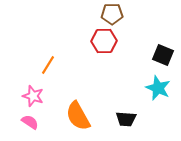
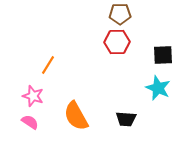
brown pentagon: moved 8 px right
red hexagon: moved 13 px right, 1 px down
black square: rotated 25 degrees counterclockwise
orange semicircle: moved 2 px left
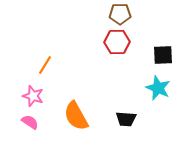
orange line: moved 3 px left
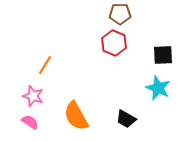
red hexagon: moved 3 px left, 1 px down; rotated 25 degrees clockwise
black trapezoid: rotated 25 degrees clockwise
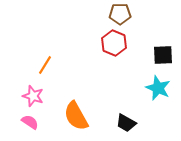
black trapezoid: moved 4 px down
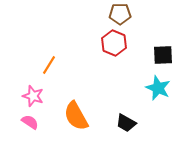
orange line: moved 4 px right
